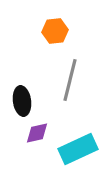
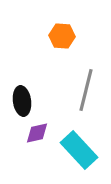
orange hexagon: moved 7 px right, 5 px down; rotated 10 degrees clockwise
gray line: moved 16 px right, 10 px down
cyan rectangle: moved 1 px right, 1 px down; rotated 72 degrees clockwise
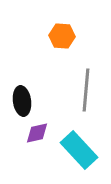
gray line: rotated 9 degrees counterclockwise
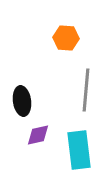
orange hexagon: moved 4 px right, 2 px down
purple diamond: moved 1 px right, 2 px down
cyan rectangle: rotated 36 degrees clockwise
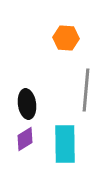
black ellipse: moved 5 px right, 3 px down
purple diamond: moved 13 px left, 4 px down; rotated 20 degrees counterclockwise
cyan rectangle: moved 14 px left, 6 px up; rotated 6 degrees clockwise
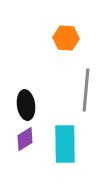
black ellipse: moved 1 px left, 1 px down
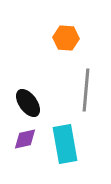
black ellipse: moved 2 px right, 2 px up; rotated 28 degrees counterclockwise
purple diamond: rotated 20 degrees clockwise
cyan rectangle: rotated 9 degrees counterclockwise
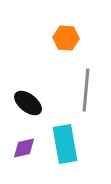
black ellipse: rotated 16 degrees counterclockwise
purple diamond: moved 1 px left, 9 px down
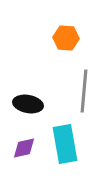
gray line: moved 2 px left, 1 px down
black ellipse: moved 1 px down; rotated 28 degrees counterclockwise
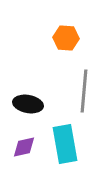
purple diamond: moved 1 px up
